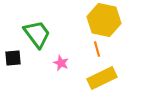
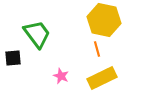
pink star: moved 13 px down
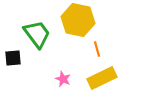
yellow hexagon: moved 26 px left
pink star: moved 2 px right, 3 px down
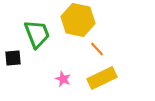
green trapezoid: rotated 16 degrees clockwise
orange line: rotated 28 degrees counterclockwise
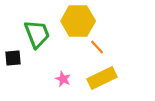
yellow hexagon: moved 1 px down; rotated 12 degrees counterclockwise
orange line: moved 2 px up
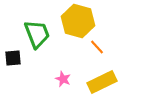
yellow hexagon: rotated 16 degrees clockwise
yellow rectangle: moved 4 px down
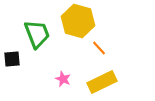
orange line: moved 2 px right, 1 px down
black square: moved 1 px left, 1 px down
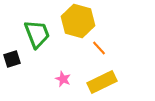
black square: rotated 12 degrees counterclockwise
